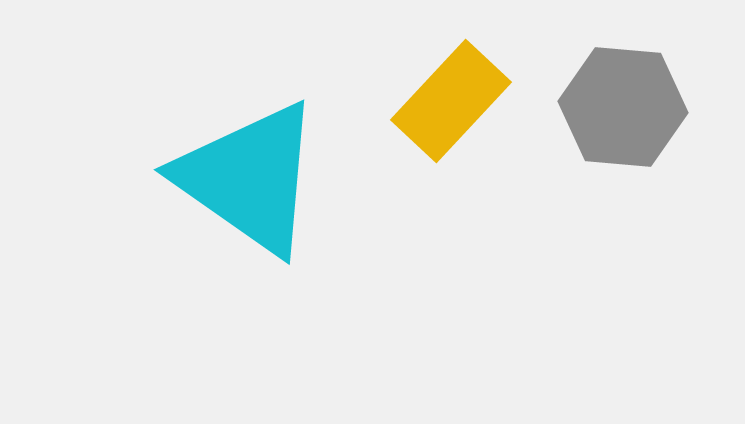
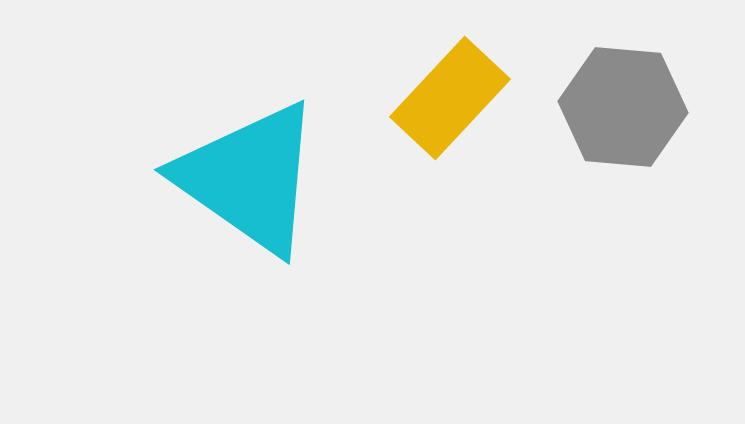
yellow rectangle: moved 1 px left, 3 px up
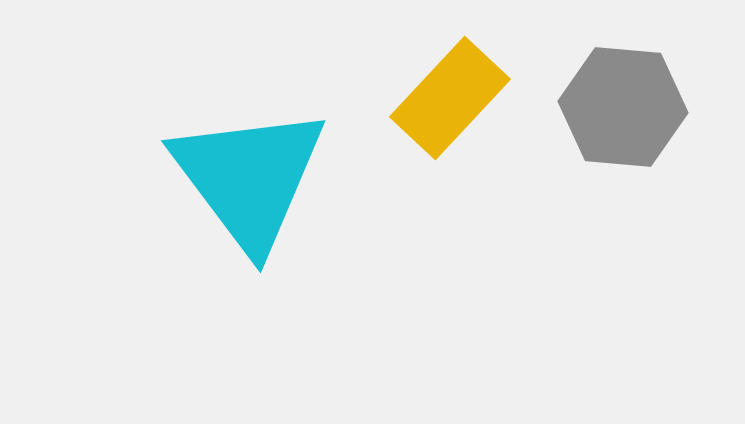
cyan triangle: rotated 18 degrees clockwise
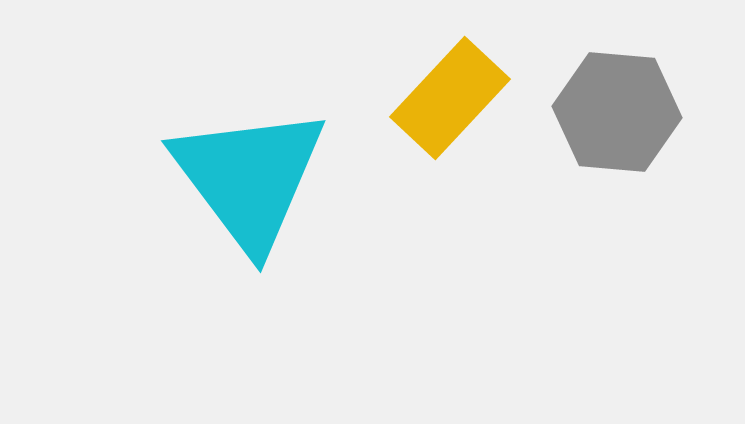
gray hexagon: moved 6 px left, 5 px down
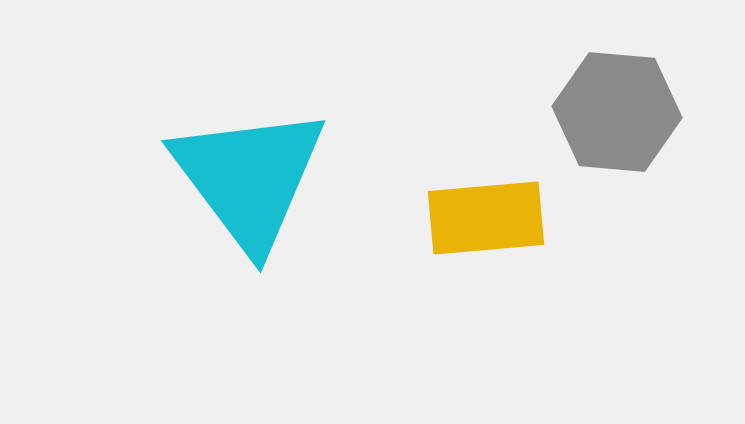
yellow rectangle: moved 36 px right, 120 px down; rotated 42 degrees clockwise
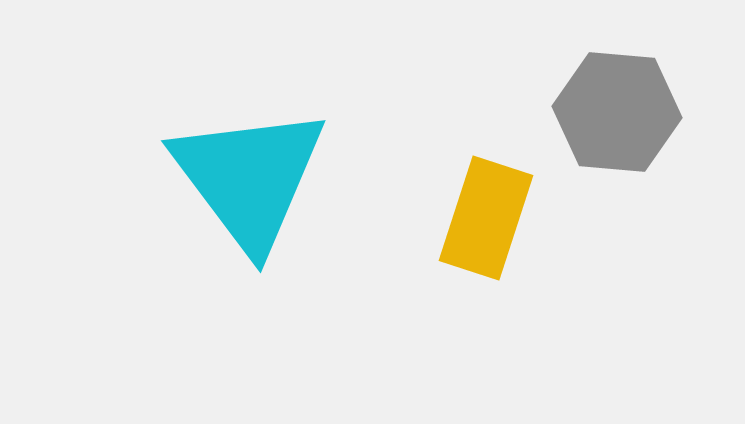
yellow rectangle: rotated 67 degrees counterclockwise
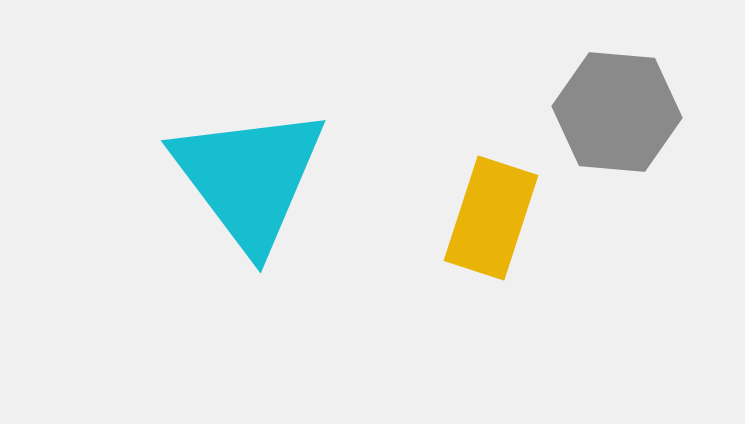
yellow rectangle: moved 5 px right
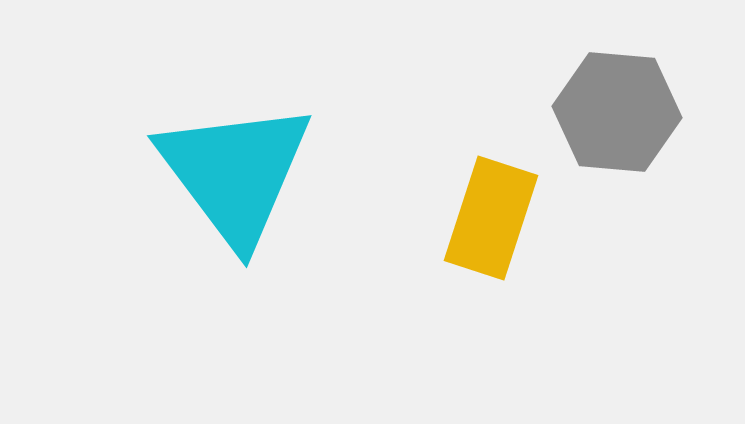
cyan triangle: moved 14 px left, 5 px up
